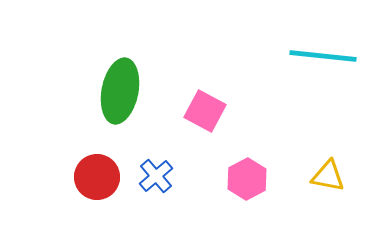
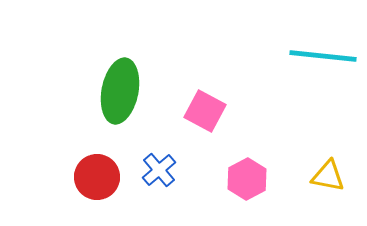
blue cross: moved 3 px right, 6 px up
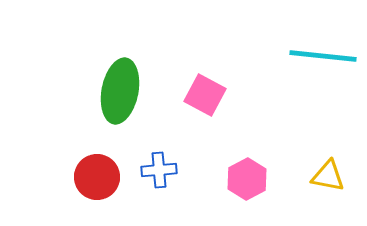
pink square: moved 16 px up
blue cross: rotated 36 degrees clockwise
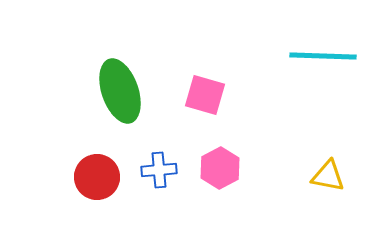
cyan line: rotated 4 degrees counterclockwise
green ellipse: rotated 30 degrees counterclockwise
pink square: rotated 12 degrees counterclockwise
pink hexagon: moved 27 px left, 11 px up
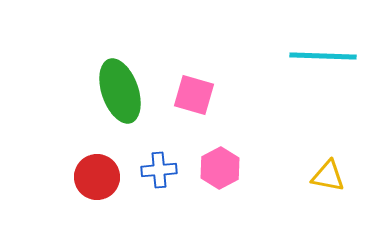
pink square: moved 11 px left
